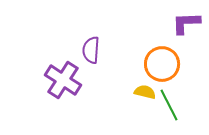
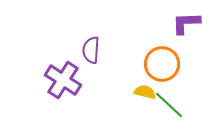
green line: rotated 20 degrees counterclockwise
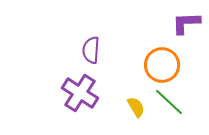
orange circle: moved 1 px down
purple cross: moved 17 px right, 13 px down
yellow semicircle: moved 9 px left, 15 px down; rotated 45 degrees clockwise
green line: moved 3 px up
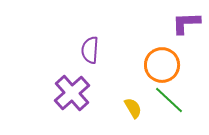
purple semicircle: moved 1 px left
purple cross: moved 8 px left; rotated 15 degrees clockwise
green line: moved 2 px up
yellow semicircle: moved 3 px left, 1 px down
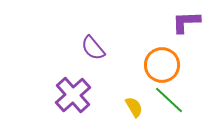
purple L-shape: moved 1 px up
purple semicircle: moved 3 px right, 2 px up; rotated 44 degrees counterclockwise
purple cross: moved 1 px right, 2 px down
yellow semicircle: moved 1 px right, 1 px up
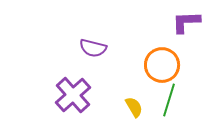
purple semicircle: rotated 36 degrees counterclockwise
green line: rotated 64 degrees clockwise
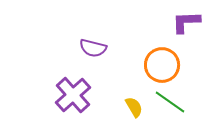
green line: moved 1 px right, 2 px down; rotated 72 degrees counterclockwise
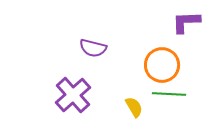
green line: moved 1 px left, 8 px up; rotated 32 degrees counterclockwise
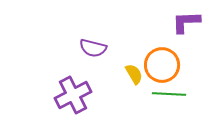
purple cross: rotated 15 degrees clockwise
yellow semicircle: moved 33 px up
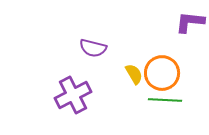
purple L-shape: moved 4 px right; rotated 8 degrees clockwise
orange circle: moved 8 px down
green line: moved 4 px left, 6 px down
